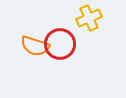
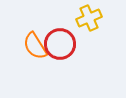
orange semicircle: rotated 40 degrees clockwise
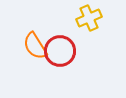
red circle: moved 7 px down
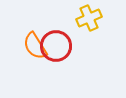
red circle: moved 4 px left, 5 px up
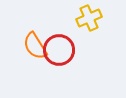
red circle: moved 3 px right, 4 px down
